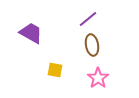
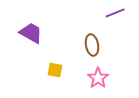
purple line: moved 27 px right, 6 px up; rotated 18 degrees clockwise
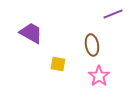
purple line: moved 2 px left, 1 px down
yellow square: moved 3 px right, 6 px up
pink star: moved 1 px right, 2 px up
